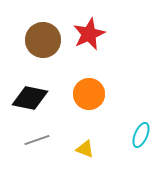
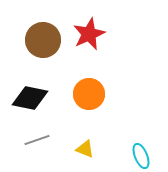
cyan ellipse: moved 21 px down; rotated 45 degrees counterclockwise
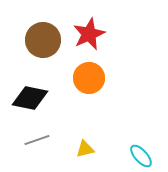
orange circle: moved 16 px up
yellow triangle: rotated 36 degrees counterclockwise
cyan ellipse: rotated 20 degrees counterclockwise
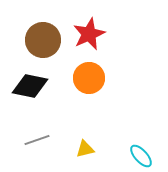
black diamond: moved 12 px up
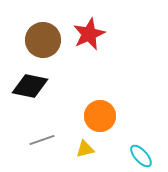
orange circle: moved 11 px right, 38 px down
gray line: moved 5 px right
